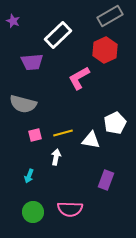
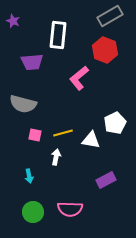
white rectangle: rotated 40 degrees counterclockwise
red hexagon: rotated 15 degrees counterclockwise
pink L-shape: rotated 10 degrees counterclockwise
pink square: rotated 24 degrees clockwise
cyan arrow: rotated 32 degrees counterclockwise
purple rectangle: rotated 42 degrees clockwise
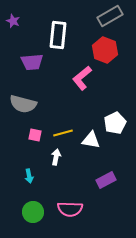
pink L-shape: moved 3 px right
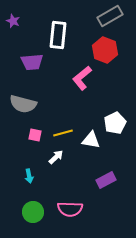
white arrow: rotated 35 degrees clockwise
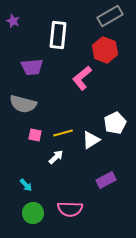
purple trapezoid: moved 5 px down
white triangle: rotated 42 degrees counterclockwise
cyan arrow: moved 3 px left, 9 px down; rotated 32 degrees counterclockwise
green circle: moved 1 px down
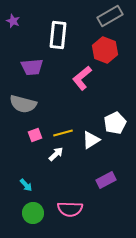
pink square: rotated 32 degrees counterclockwise
white arrow: moved 3 px up
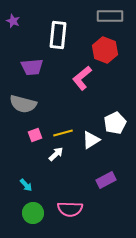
gray rectangle: rotated 30 degrees clockwise
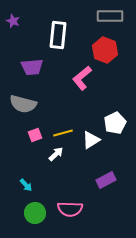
green circle: moved 2 px right
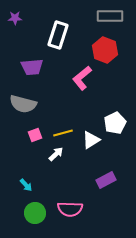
purple star: moved 2 px right, 3 px up; rotated 24 degrees counterclockwise
white rectangle: rotated 12 degrees clockwise
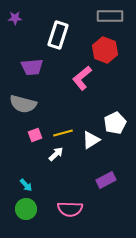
green circle: moved 9 px left, 4 px up
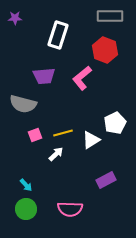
purple trapezoid: moved 12 px right, 9 px down
